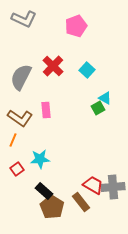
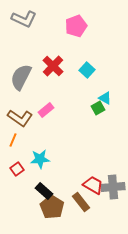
pink rectangle: rotated 56 degrees clockwise
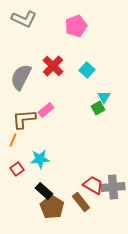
cyan triangle: moved 1 px left, 1 px up; rotated 32 degrees clockwise
brown L-shape: moved 4 px right, 1 px down; rotated 140 degrees clockwise
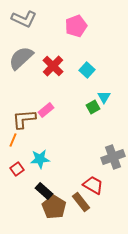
gray semicircle: moved 19 px up; rotated 20 degrees clockwise
green square: moved 5 px left, 1 px up
gray cross: moved 30 px up; rotated 15 degrees counterclockwise
brown pentagon: moved 2 px right
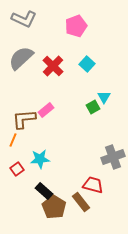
cyan square: moved 6 px up
red trapezoid: rotated 15 degrees counterclockwise
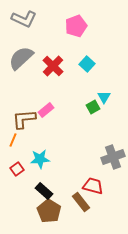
red trapezoid: moved 1 px down
brown pentagon: moved 5 px left, 4 px down
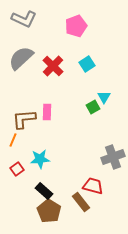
cyan square: rotated 14 degrees clockwise
pink rectangle: moved 1 px right, 2 px down; rotated 49 degrees counterclockwise
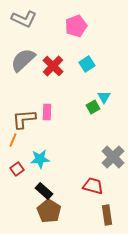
gray semicircle: moved 2 px right, 2 px down
gray cross: rotated 25 degrees counterclockwise
brown rectangle: moved 26 px right, 13 px down; rotated 30 degrees clockwise
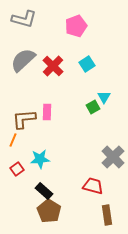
gray L-shape: rotated 10 degrees counterclockwise
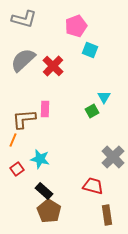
cyan square: moved 3 px right, 14 px up; rotated 35 degrees counterclockwise
green square: moved 1 px left, 4 px down
pink rectangle: moved 2 px left, 3 px up
cyan star: rotated 18 degrees clockwise
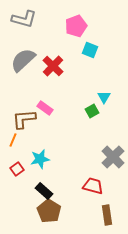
pink rectangle: moved 1 px up; rotated 56 degrees counterclockwise
cyan star: rotated 24 degrees counterclockwise
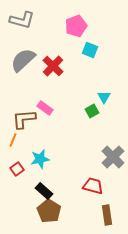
gray L-shape: moved 2 px left, 1 px down
